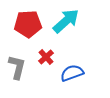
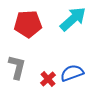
cyan arrow: moved 7 px right, 2 px up
red cross: moved 2 px right, 22 px down
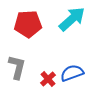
cyan arrow: moved 1 px left
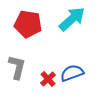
red pentagon: rotated 12 degrees clockwise
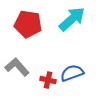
gray L-shape: rotated 55 degrees counterclockwise
red cross: moved 1 px down; rotated 35 degrees counterclockwise
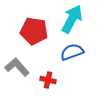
cyan arrow: rotated 20 degrees counterclockwise
red pentagon: moved 6 px right, 7 px down
blue semicircle: moved 21 px up
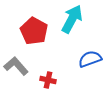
red pentagon: rotated 20 degrees clockwise
blue semicircle: moved 18 px right, 7 px down
gray L-shape: moved 1 px left, 1 px up
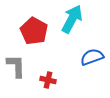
blue semicircle: moved 2 px right, 2 px up
gray L-shape: rotated 40 degrees clockwise
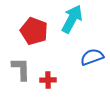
red pentagon: rotated 8 degrees counterclockwise
gray L-shape: moved 5 px right, 3 px down
red cross: rotated 14 degrees counterclockwise
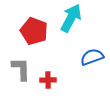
cyan arrow: moved 1 px left, 1 px up
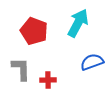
cyan arrow: moved 7 px right, 5 px down
blue semicircle: moved 5 px down
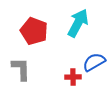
blue semicircle: moved 2 px right; rotated 10 degrees counterclockwise
red cross: moved 25 px right, 3 px up
